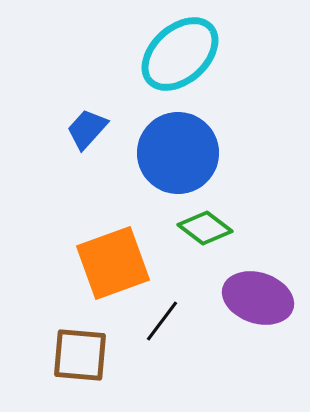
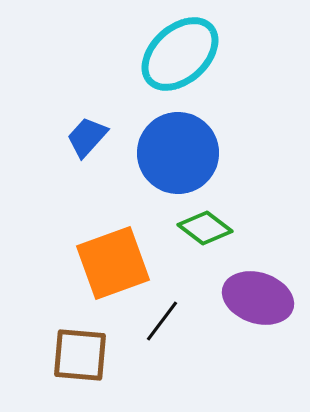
blue trapezoid: moved 8 px down
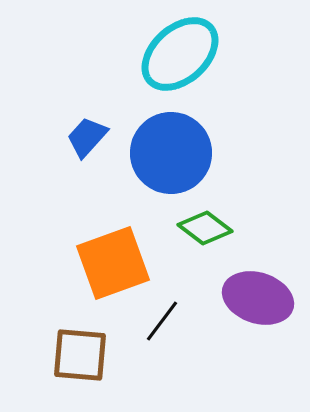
blue circle: moved 7 px left
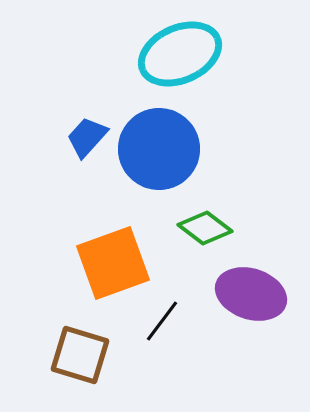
cyan ellipse: rotated 18 degrees clockwise
blue circle: moved 12 px left, 4 px up
purple ellipse: moved 7 px left, 4 px up
brown square: rotated 12 degrees clockwise
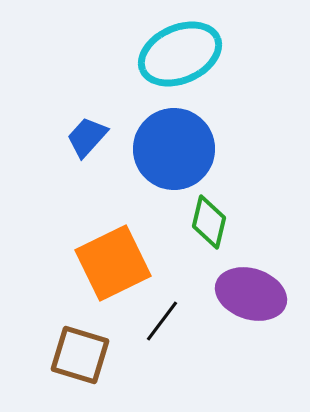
blue circle: moved 15 px right
green diamond: moved 4 px right, 6 px up; rotated 66 degrees clockwise
orange square: rotated 6 degrees counterclockwise
